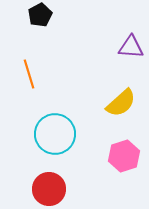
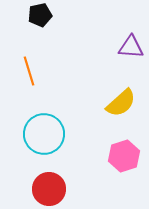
black pentagon: rotated 15 degrees clockwise
orange line: moved 3 px up
cyan circle: moved 11 px left
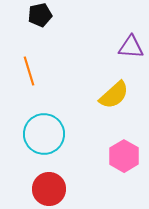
yellow semicircle: moved 7 px left, 8 px up
pink hexagon: rotated 12 degrees counterclockwise
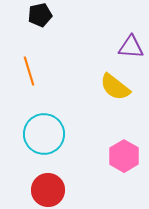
yellow semicircle: moved 1 px right, 8 px up; rotated 80 degrees clockwise
red circle: moved 1 px left, 1 px down
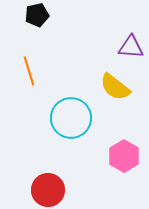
black pentagon: moved 3 px left
cyan circle: moved 27 px right, 16 px up
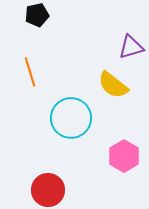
purple triangle: rotated 20 degrees counterclockwise
orange line: moved 1 px right, 1 px down
yellow semicircle: moved 2 px left, 2 px up
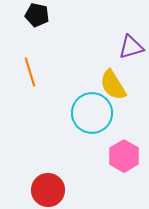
black pentagon: rotated 25 degrees clockwise
yellow semicircle: rotated 20 degrees clockwise
cyan circle: moved 21 px right, 5 px up
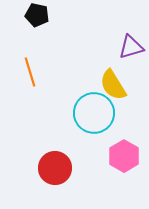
cyan circle: moved 2 px right
red circle: moved 7 px right, 22 px up
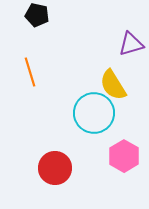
purple triangle: moved 3 px up
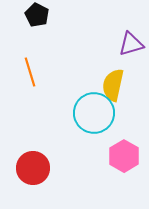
black pentagon: rotated 15 degrees clockwise
yellow semicircle: rotated 44 degrees clockwise
red circle: moved 22 px left
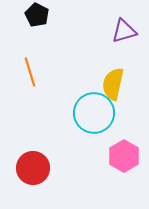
purple triangle: moved 7 px left, 13 px up
yellow semicircle: moved 1 px up
